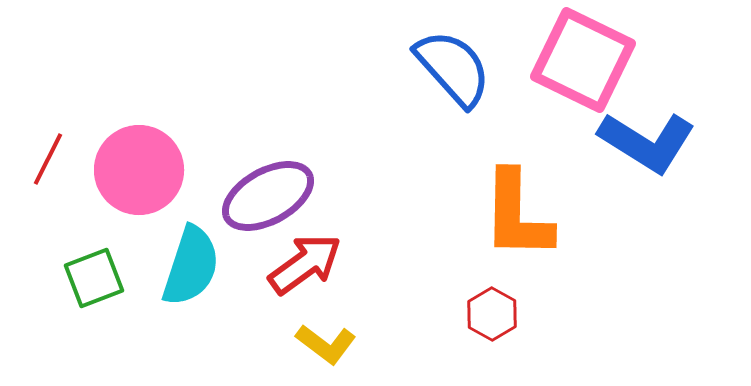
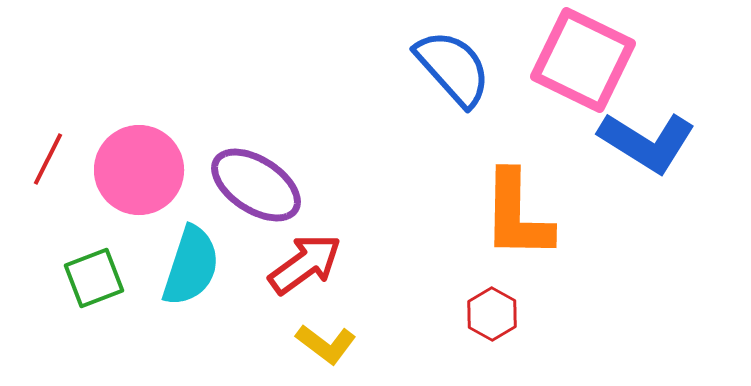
purple ellipse: moved 12 px left, 11 px up; rotated 62 degrees clockwise
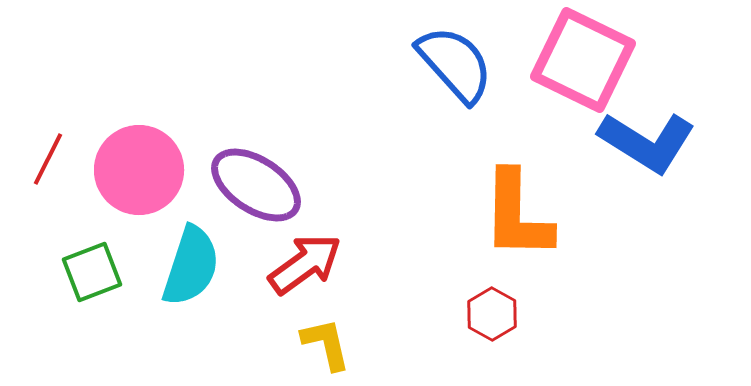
blue semicircle: moved 2 px right, 4 px up
green square: moved 2 px left, 6 px up
yellow L-shape: rotated 140 degrees counterclockwise
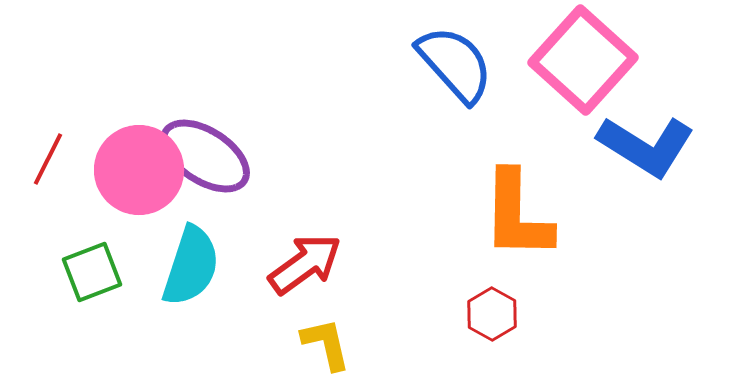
pink square: rotated 16 degrees clockwise
blue L-shape: moved 1 px left, 4 px down
purple ellipse: moved 51 px left, 29 px up
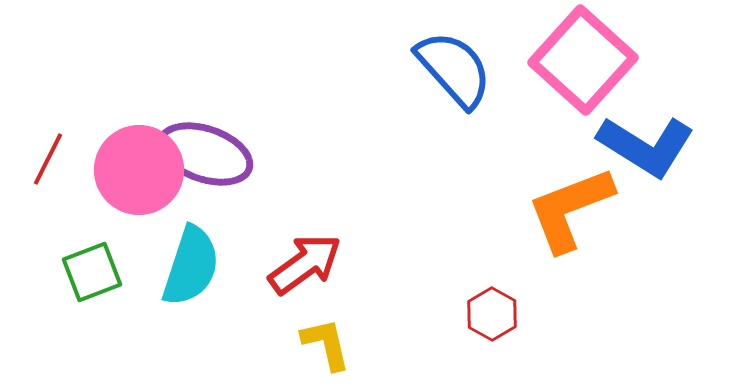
blue semicircle: moved 1 px left, 5 px down
purple ellipse: moved 2 px up; rotated 14 degrees counterclockwise
orange L-shape: moved 53 px right, 6 px up; rotated 68 degrees clockwise
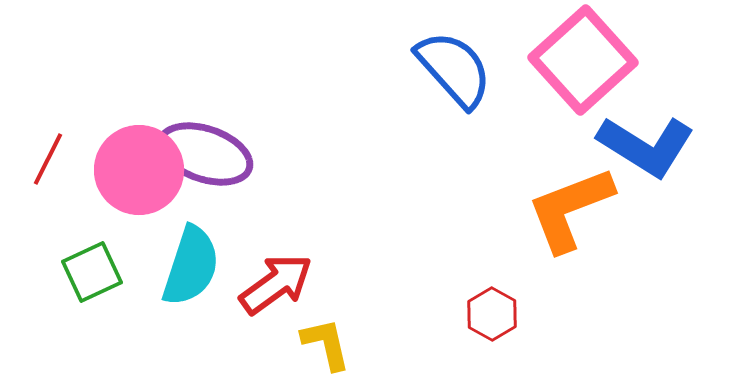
pink square: rotated 6 degrees clockwise
red arrow: moved 29 px left, 20 px down
green square: rotated 4 degrees counterclockwise
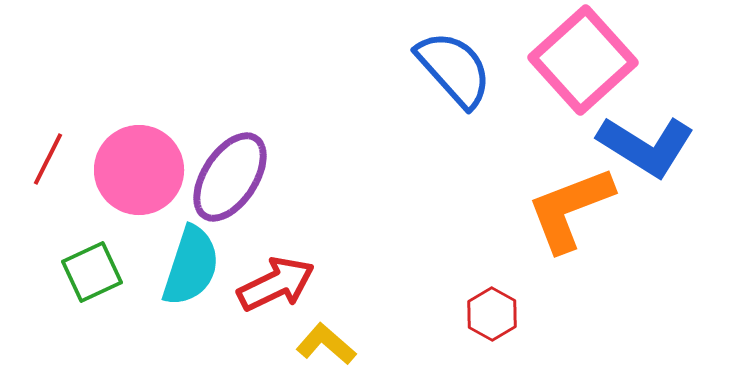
purple ellipse: moved 25 px right, 23 px down; rotated 76 degrees counterclockwise
red arrow: rotated 10 degrees clockwise
yellow L-shape: rotated 36 degrees counterclockwise
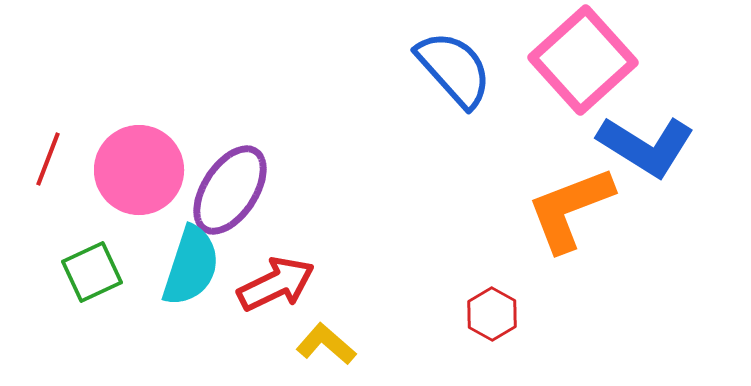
red line: rotated 6 degrees counterclockwise
purple ellipse: moved 13 px down
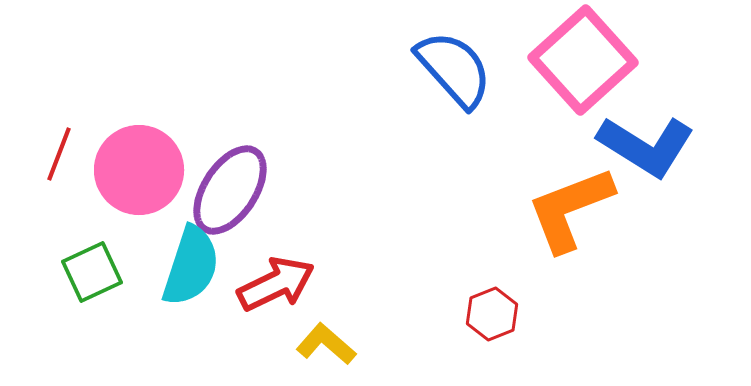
red line: moved 11 px right, 5 px up
red hexagon: rotated 9 degrees clockwise
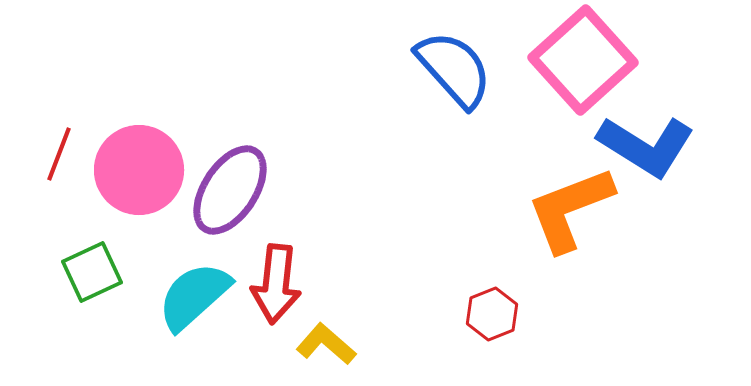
cyan semicircle: moved 3 px right, 30 px down; rotated 150 degrees counterclockwise
red arrow: rotated 122 degrees clockwise
